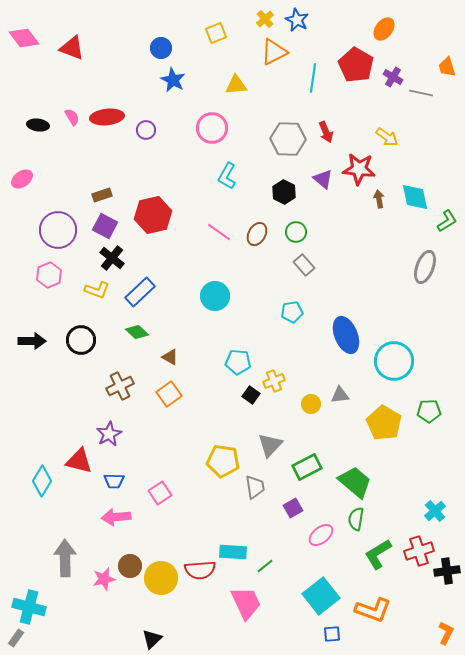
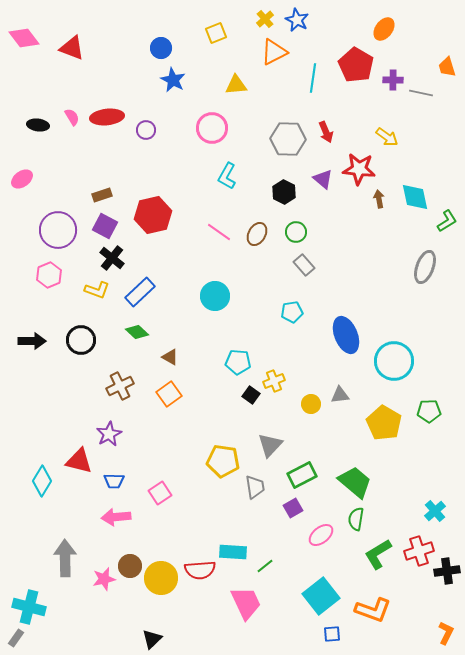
purple cross at (393, 77): moved 3 px down; rotated 30 degrees counterclockwise
green rectangle at (307, 467): moved 5 px left, 8 px down
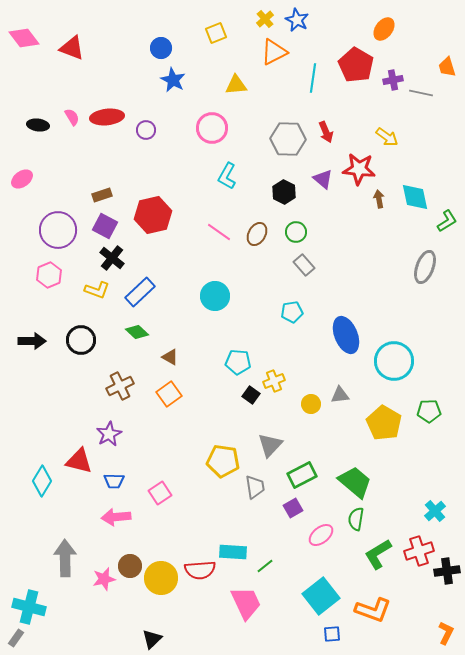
purple cross at (393, 80): rotated 12 degrees counterclockwise
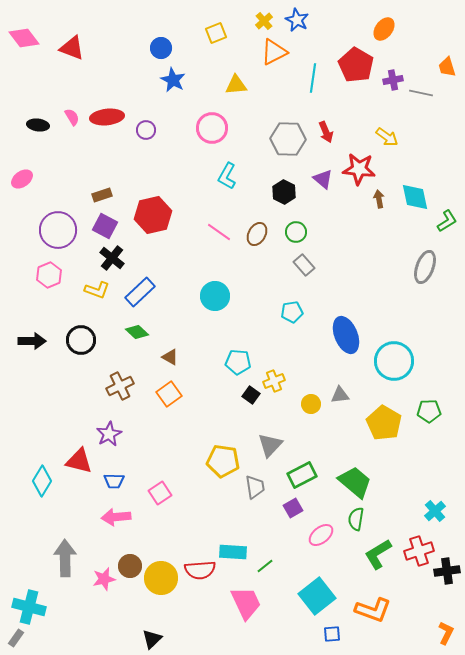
yellow cross at (265, 19): moved 1 px left, 2 px down
cyan square at (321, 596): moved 4 px left
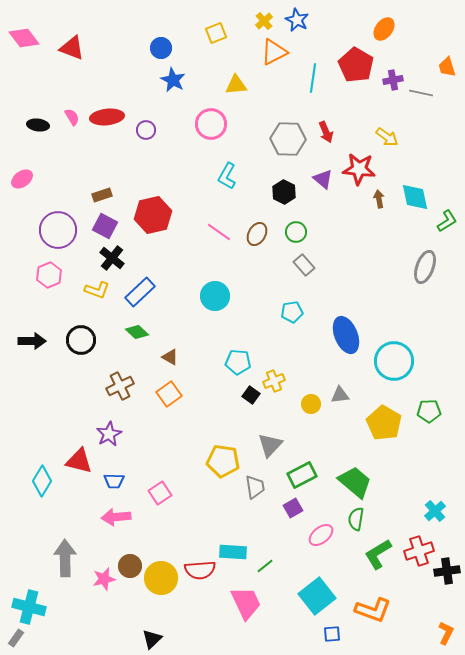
pink circle at (212, 128): moved 1 px left, 4 px up
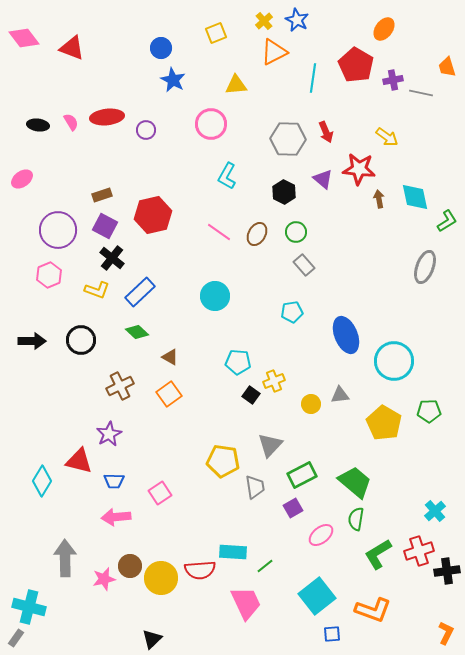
pink semicircle at (72, 117): moved 1 px left, 5 px down
